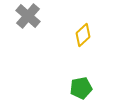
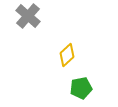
yellow diamond: moved 16 px left, 20 px down
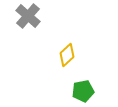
green pentagon: moved 2 px right, 3 px down
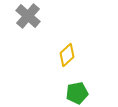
green pentagon: moved 6 px left, 2 px down
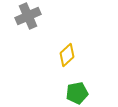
gray cross: rotated 25 degrees clockwise
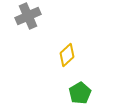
green pentagon: moved 3 px right; rotated 20 degrees counterclockwise
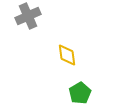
yellow diamond: rotated 55 degrees counterclockwise
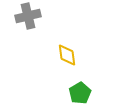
gray cross: rotated 10 degrees clockwise
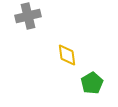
green pentagon: moved 12 px right, 10 px up
